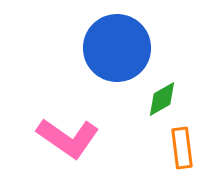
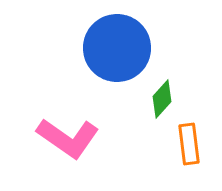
green diamond: rotated 18 degrees counterclockwise
orange rectangle: moved 7 px right, 4 px up
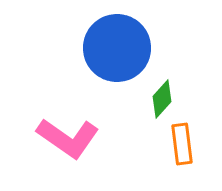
orange rectangle: moved 7 px left
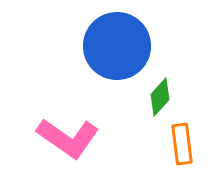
blue circle: moved 2 px up
green diamond: moved 2 px left, 2 px up
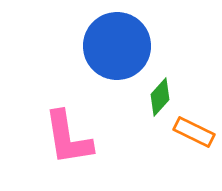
pink L-shape: rotated 46 degrees clockwise
orange rectangle: moved 12 px right, 12 px up; rotated 57 degrees counterclockwise
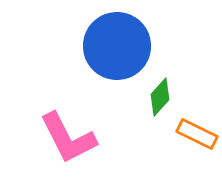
orange rectangle: moved 3 px right, 2 px down
pink L-shape: rotated 18 degrees counterclockwise
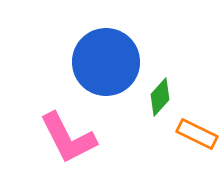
blue circle: moved 11 px left, 16 px down
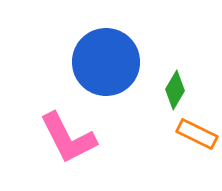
green diamond: moved 15 px right, 7 px up; rotated 12 degrees counterclockwise
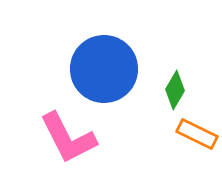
blue circle: moved 2 px left, 7 px down
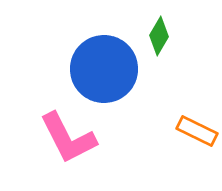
green diamond: moved 16 px left, 54 px up
orange rectangle: moved 3 px up
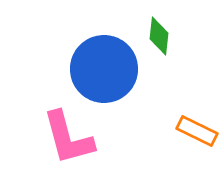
green diamond: rotated 24 degrees counterclockwise
pink L-shape: rotated 12 degrees clockwise
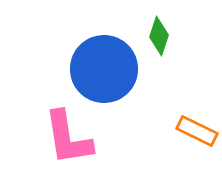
green diamond: rotated 12 degrees clockwise
pink L-shape: rotated 6 degrees clockwise
